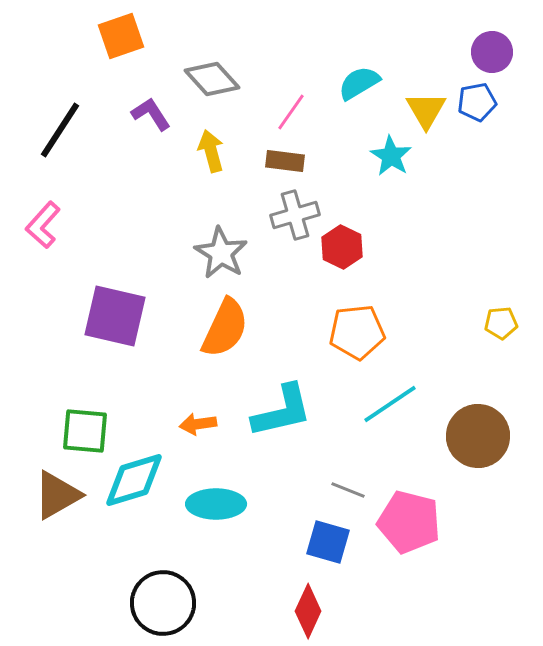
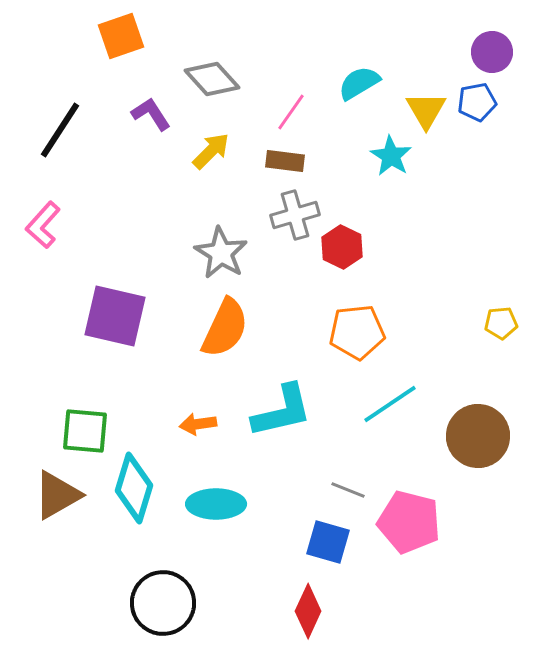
yellow arrow: rotated 60 degrees clockwise
cyan diamond: moved 8 px down; rotated 56 degrees counterclockwise
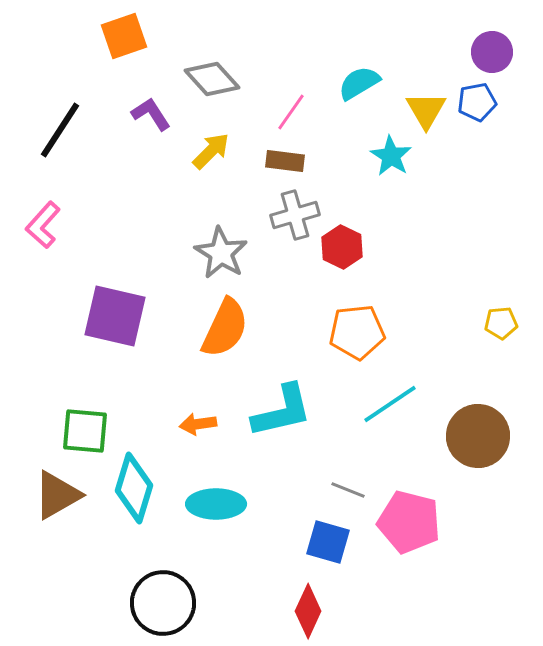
orange square: moved 3 px right
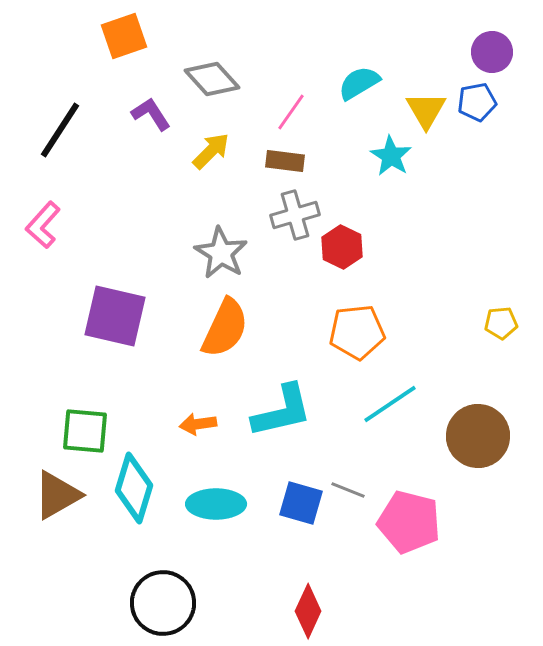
blue square: moved 27 px left, 39 px up
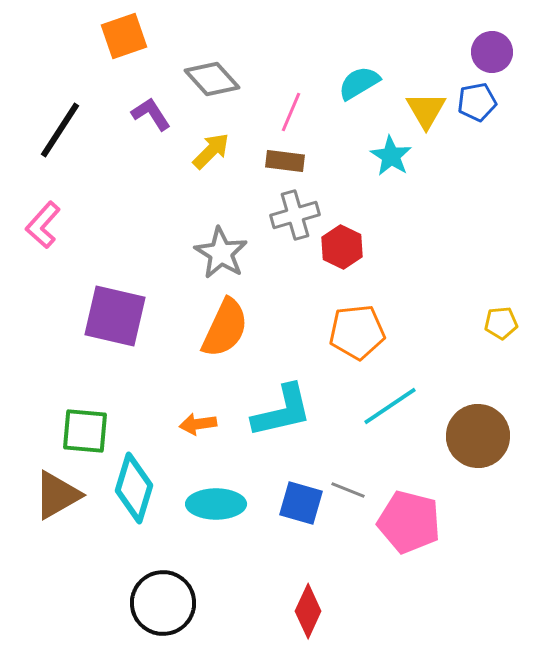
pink line: rotated 12 degrees counterclockwise
cyan line: moved 2 px down
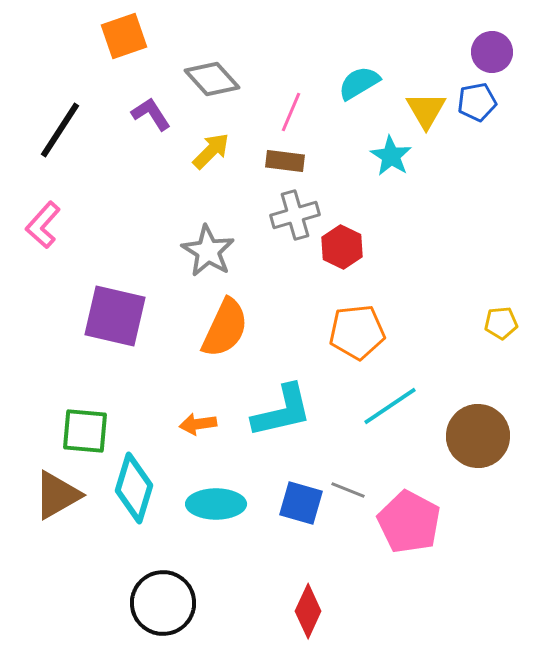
gray star: moved 13 px left, 2 px up
pink pentagon: rotated 14 degrees clockwise
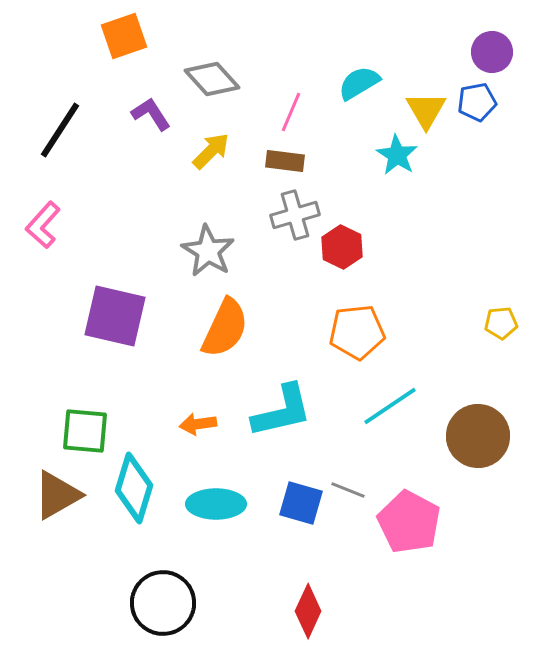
cyan star: moved 6 px right, 1 px up
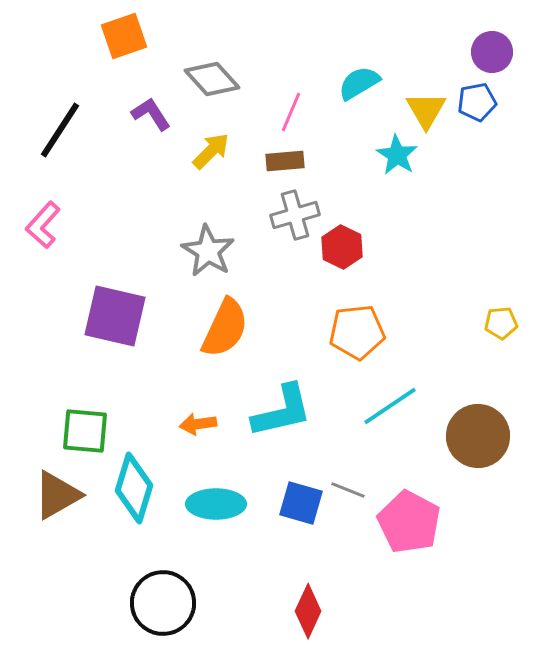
brown rectangle: rotated 12 degrees counterclockwise
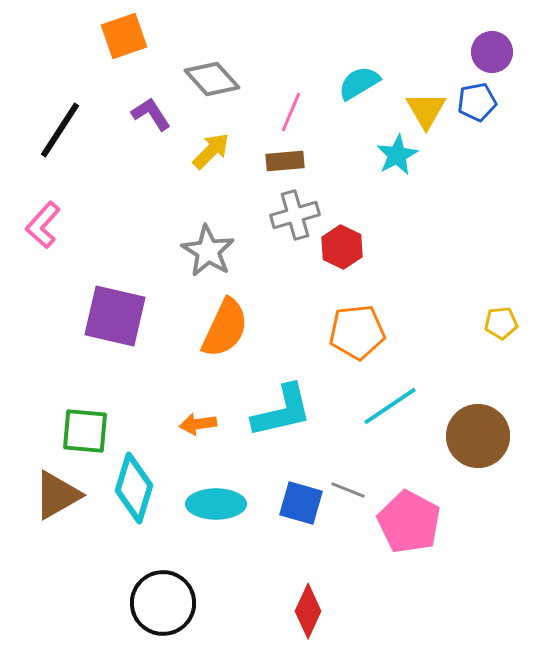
cyan star: rotated 12 degrees clockwise
